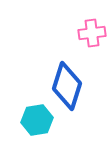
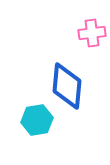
blue diamond: rotated 12 degrees counterclockwise
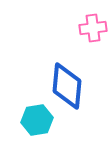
pink cross: moved 1 px right, 5 px up
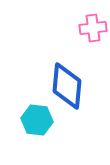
cyan hexagon: rotated 16 degrees clockwise
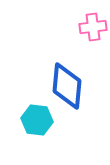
pink cross: moved 1 px up
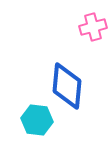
pink cross: rotated 8 degrees counterclockwise
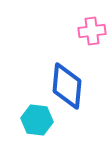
pink cross: moved 1 px left, 4 px down; rotated 8 degrees clockwise
